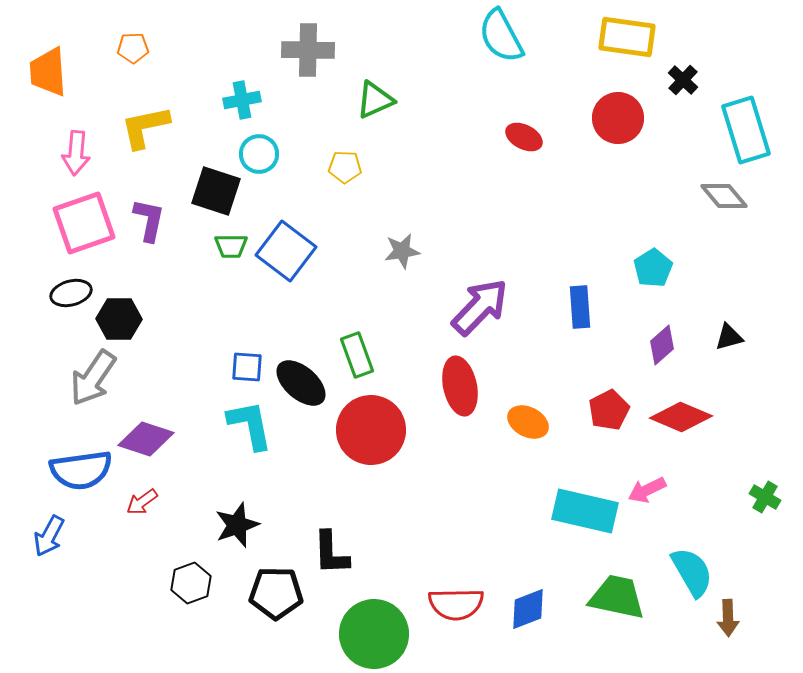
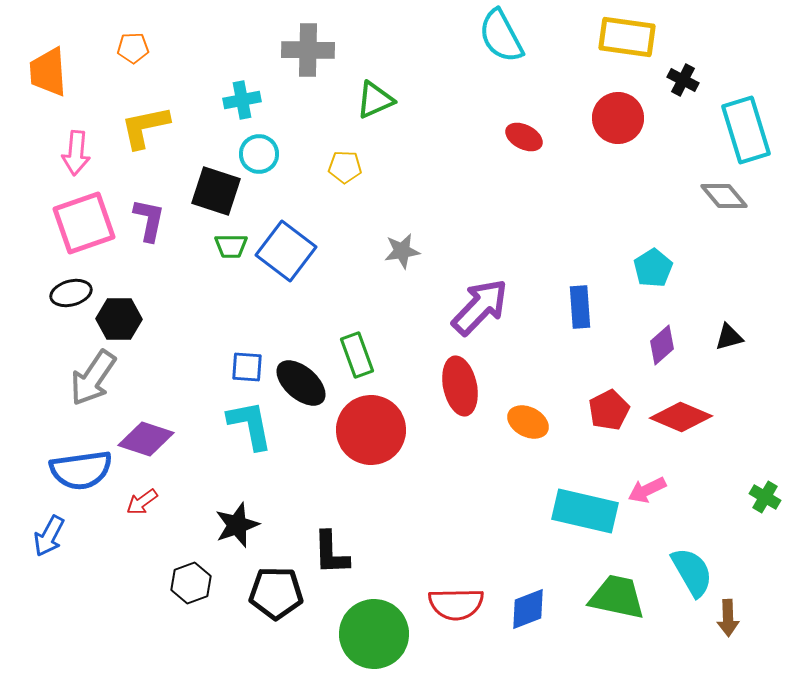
black cross at (683, 80): rotated 16 degrees counterclockwise
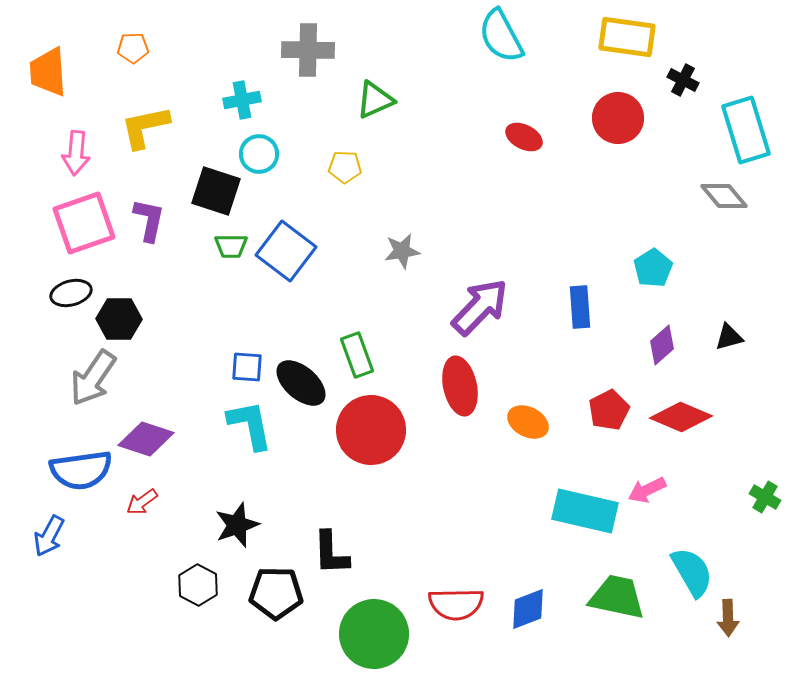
black hexagon at (191, 583): moved 7 px right, 2 px down; rotated 12 degrees counterclockwise
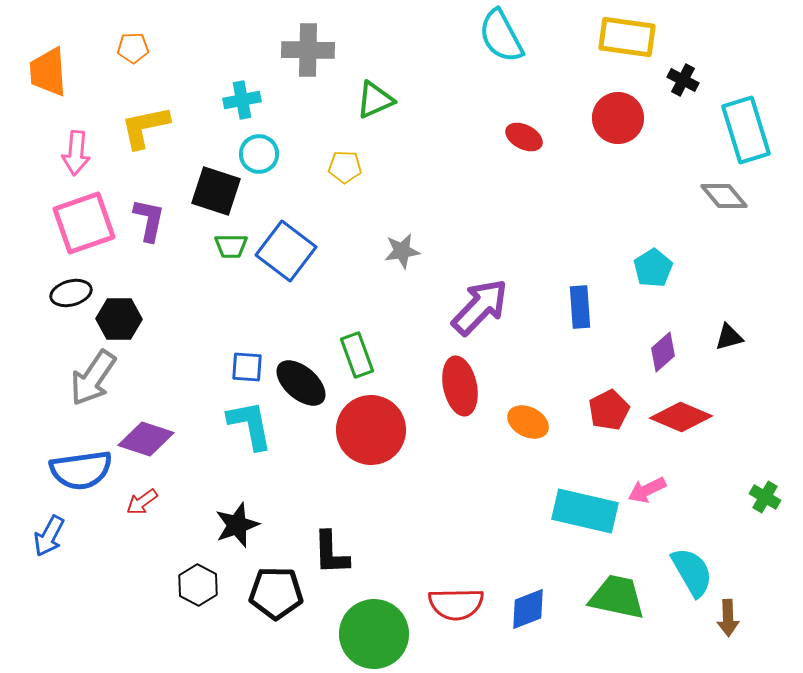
purple diamond at (662, 345): moved 1 px right, 7 px down
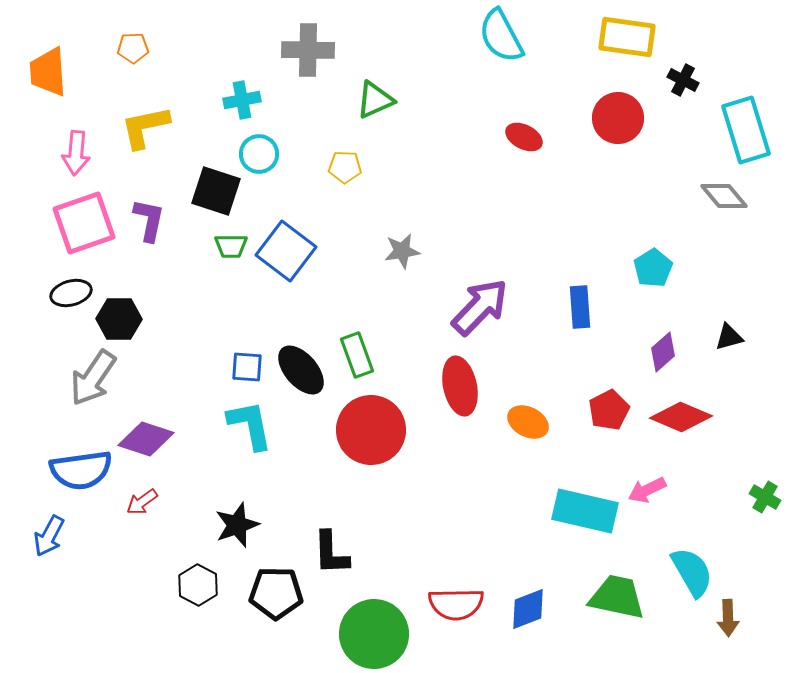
black ellipse at (301, 383): moved 13 px up; rotated 8 degrees clockwise
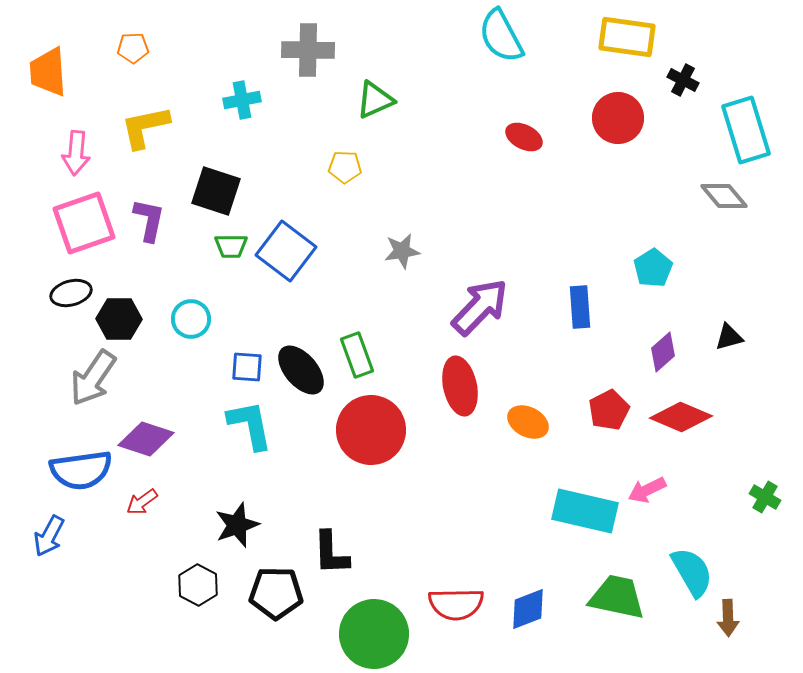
cyan circle at (259, 154): moved 68 px left, 165 px down
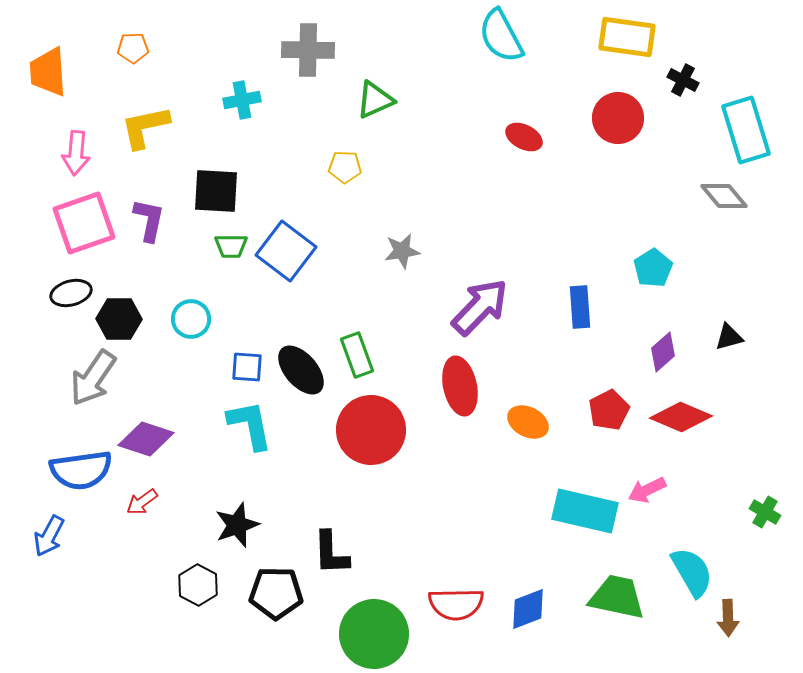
black square at (216, 191): rotated 15 degrees counterclockwise
green cross at (765, 497): moved 15 px down
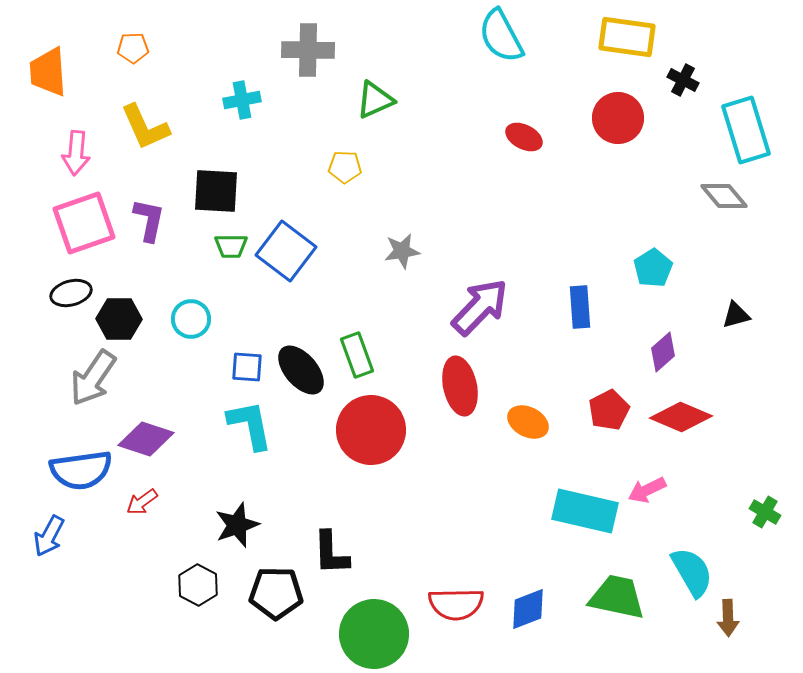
yellow L-shape at (145, 127): rotated 102 degrees counterclockwise
black triangle at (729, 337): moved 7 px right, 22 px up
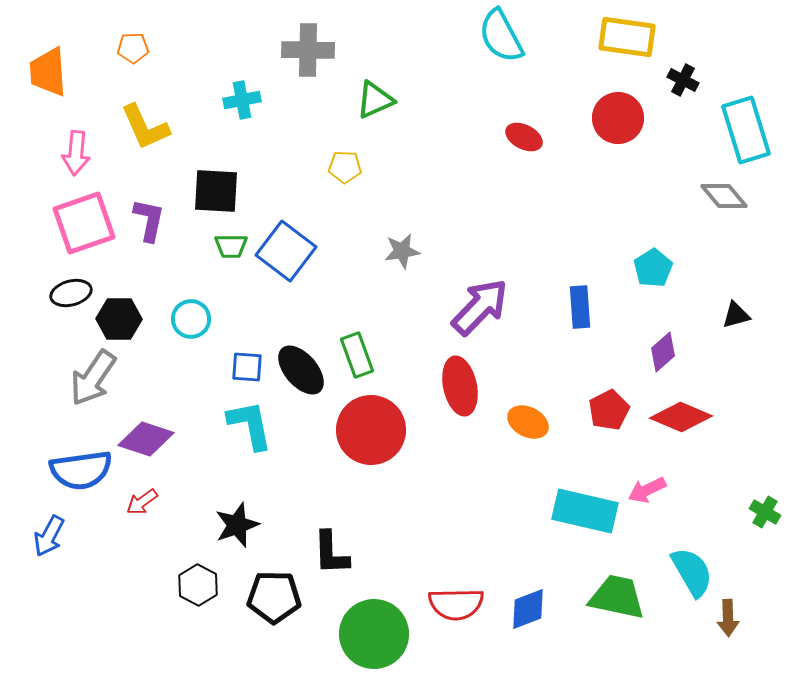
black pentagon at (276, 593): moved 2 px left, 4 px down
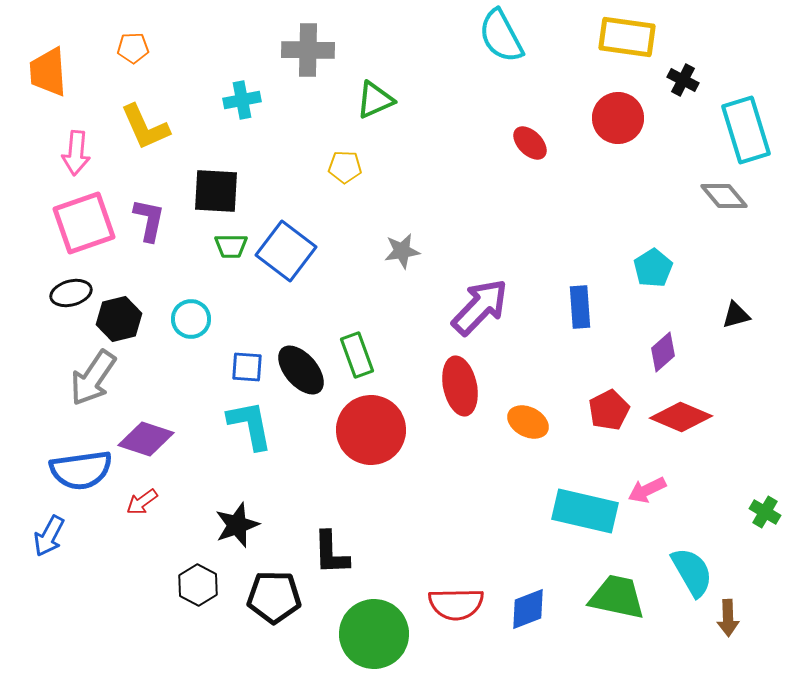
red ellipse at (524, 137): moved 6 px right, 6 px down; rotated 18 degrees clockwise
black hexagon at (119, 319): rotated 15 degrees counterclockwise
